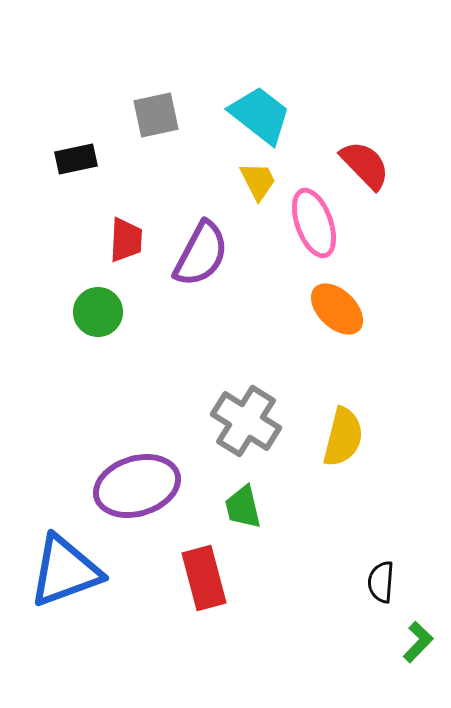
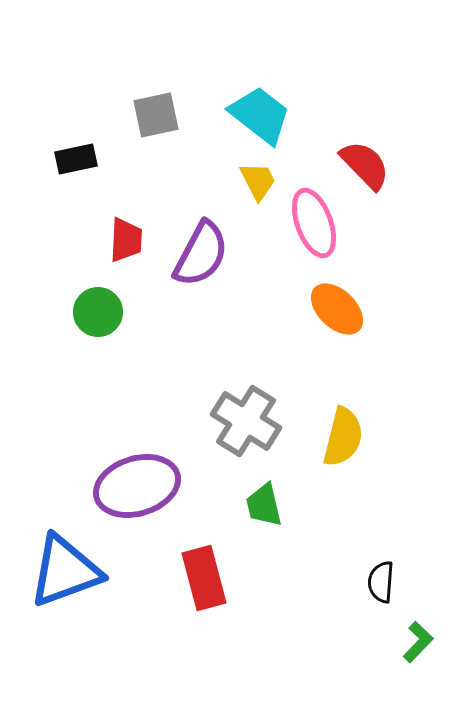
green trapezoid: moved 21 px right, 2 px up
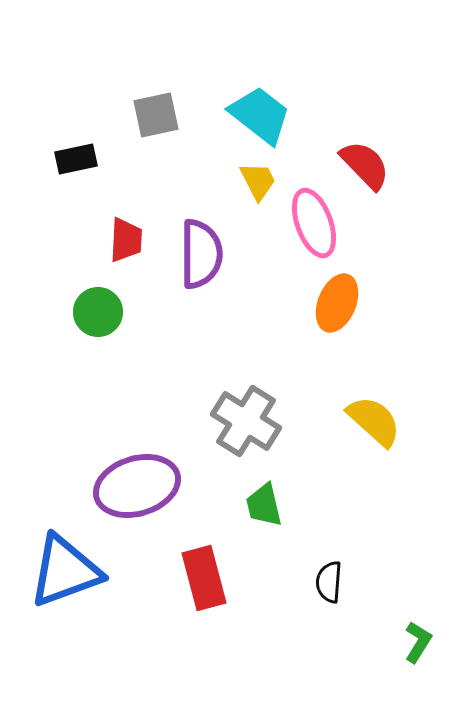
purple semicircle: rotated 28 degrees counterclockwise
orange ellipse: moved 6 px up; rotated 68 degrees clockwise
yellow semicircle: moved 31 px right, 16 px up; rotated 62 degrees counterclockwise
black semicircle: moved 52 px left
green L-shape: rotated 12 degrees counterclockwise
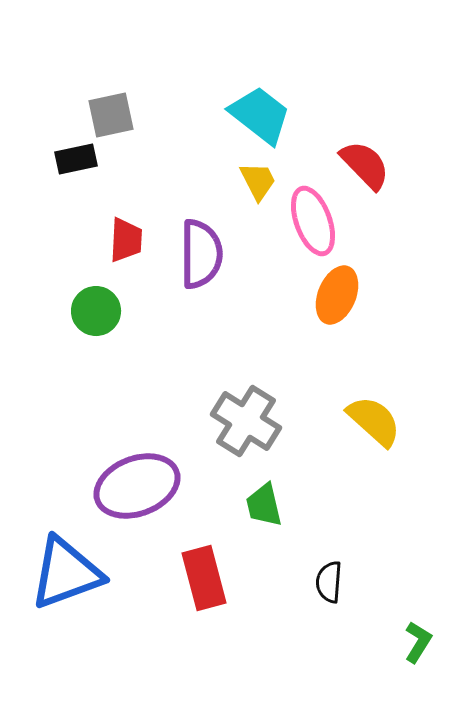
gray square: moved 45 px left
pink ellipse: moved 1 px left, 2 px up
orange ellipse: moved 8 px up
green circle: moved 2 px left, 1 px up
purple ellipse: rotated 4 degrees counterclockwise
blue triangle: moved 1 px right, 2 px down
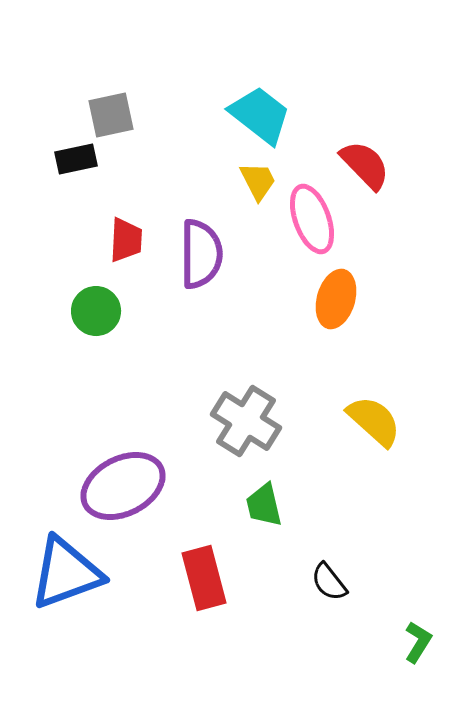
pink ellipse: moved 1 px left, 2 px up
orange ellipse: moved 1 px left, 4 px down; rotated 6 degrees counterclockwise
purple ellipse: moved 14 px left; rotated 6 degrees counterclockwise
black semicircle: rotated 42 degrees counterclockwise
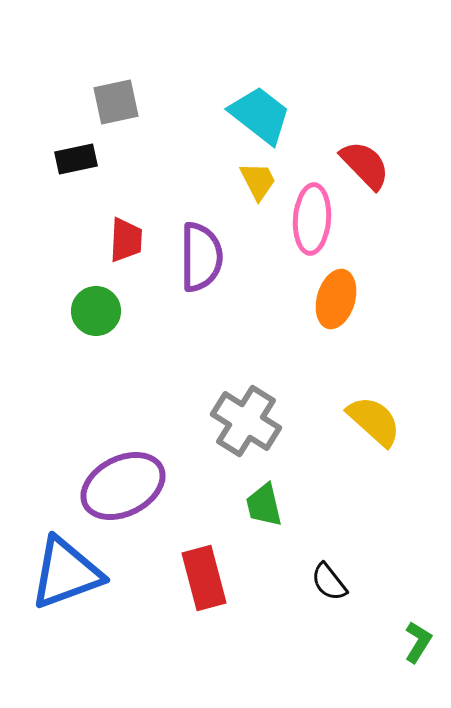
gray square: moved 5 px right, 13 px up
pink ellipse: rotated 24 degrees clockwise
purple semicircle: moved 3 px down
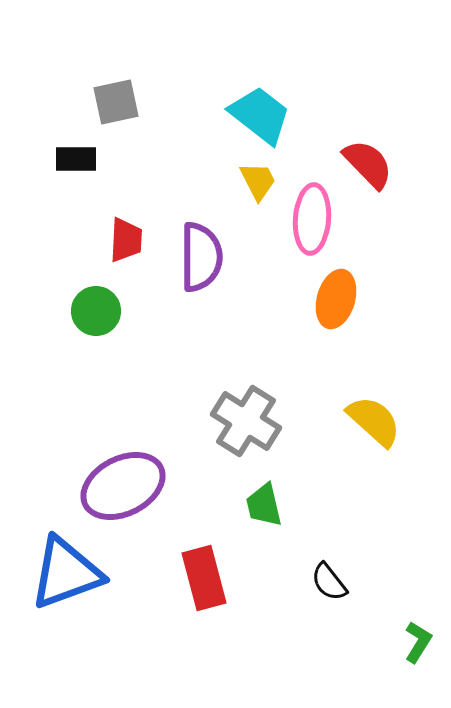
black rectangle: rotated 12 degrees clockwise
red semicircle: moved 3 px right, 1 px up
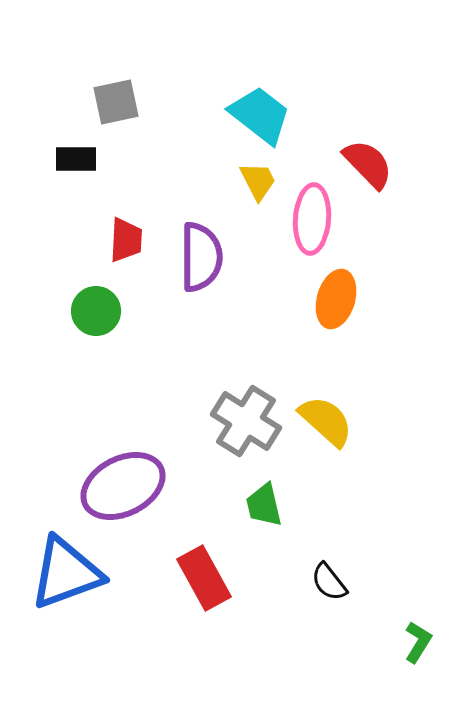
yellow semicircle: moved 48 px left
red rectangle: rotated 14 degrees counterclockwise
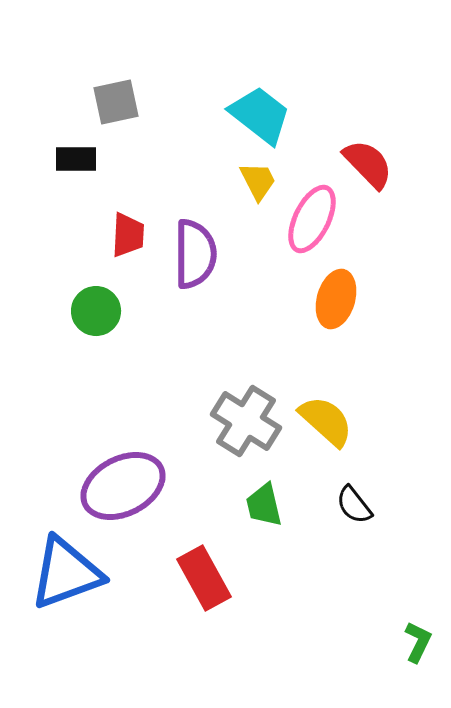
pink ellipse: rotated 22 degrees clockwise
red trapezoid: moved 2 px right, 5 px up
purple semicircle: moved 6 px left, 3 px up
black semicircle: moved 25 px right, 77 px up
green L-shape: rotated 6 degrees counterclockwise
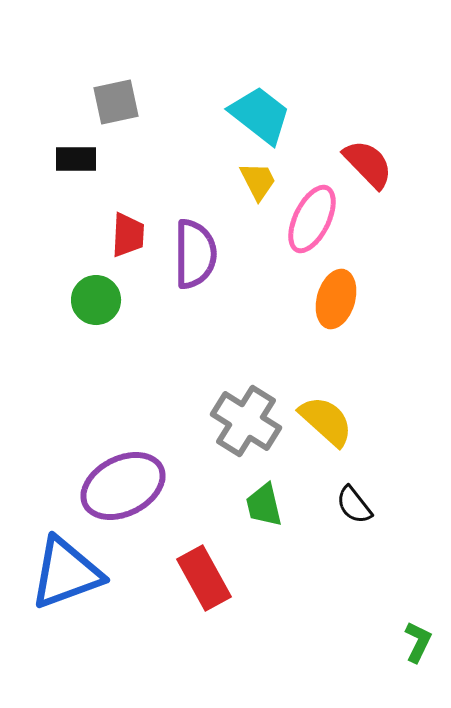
green circle: moved 11 px up
